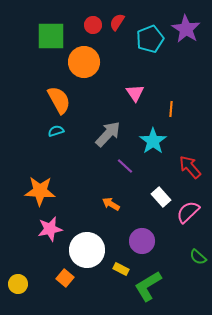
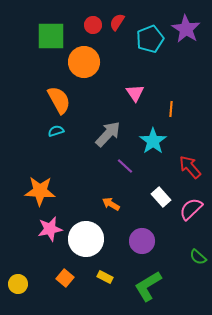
pink semicircle: moved 3 px right, 3 px up
white circle: moved 1 px left, 11 px up
yellow rectangle: moved 16 px left, 8 px down
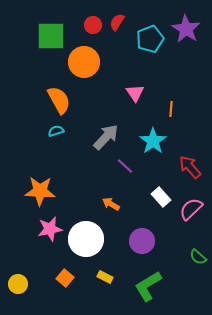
gray arrow: moved 2 px left, 3 px down
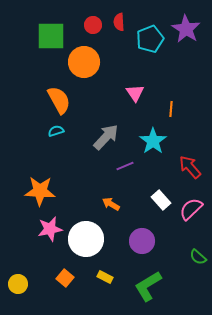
red semicircle: moved 2 px right; rotated 36 degrees counterclockwise
purple line: rotated 66 degrees counterclockwise
white rectangle: moved 3 px down
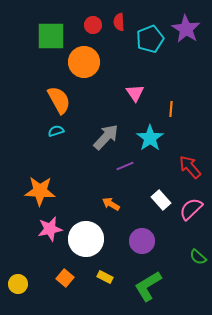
cyan star: moved 3 px left, 3 px up
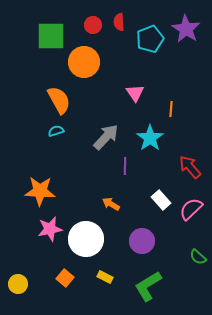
purple line: rotated 66 degrees counterclockwise
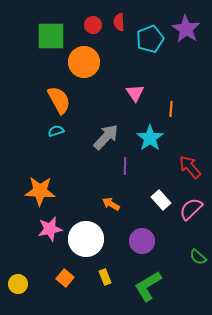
yellow rectangle: rotated 42 degrees clockwise
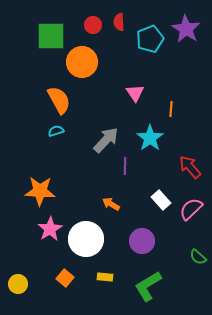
orange circle: moved 2 px left
gray arrow: moved 3 px down
pink star: rotated 20 degrees counterclockwise
yellow rectangle: rotated 63 degrees counterclockwise
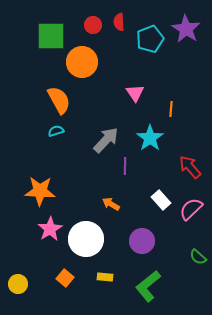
green L-shape: rotated 8 degrees counterclockwise
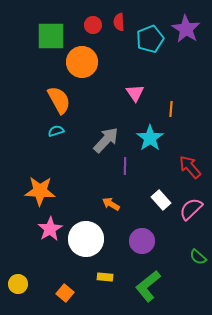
orange square: moved 15 px down
